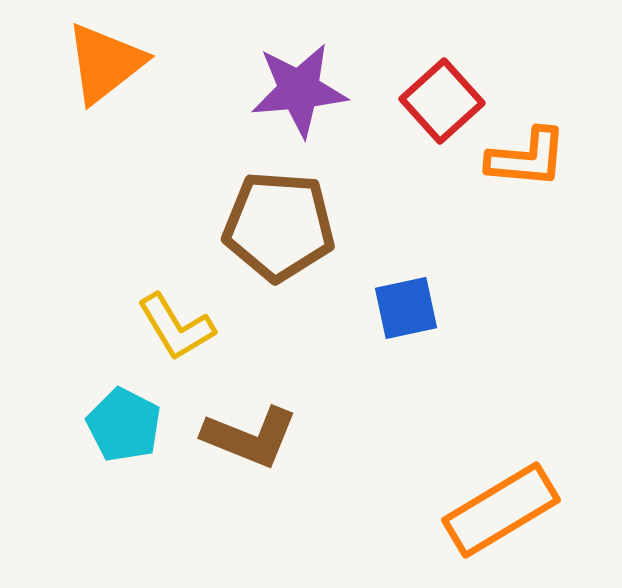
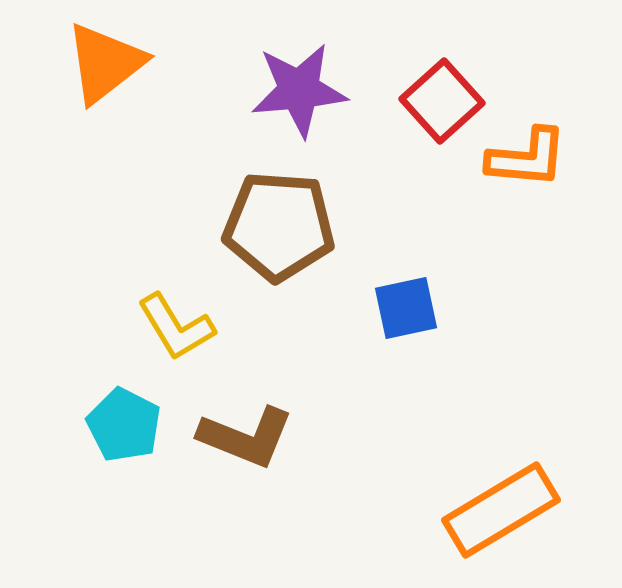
brown L-shape: moved 4 px left
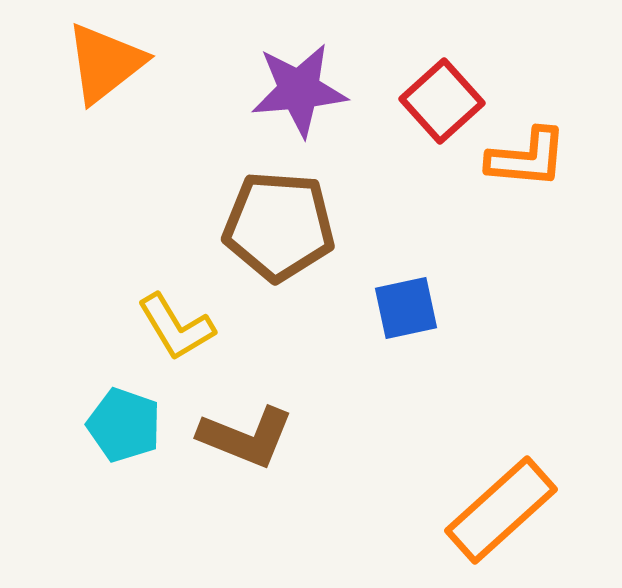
cyan pentagon: rotated 8 degrees counterclockwise
orange rectangle: rotated 11 degrees counterclockwise
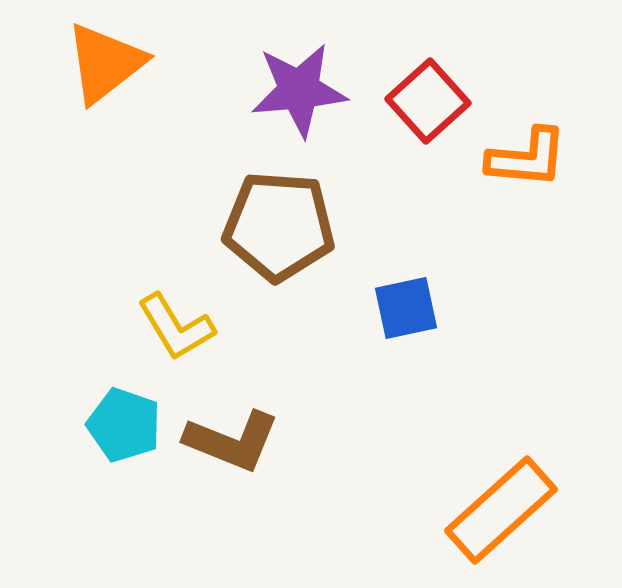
red square: moved 14 px left
brown L-shape: moved 14 px left, 4 px down
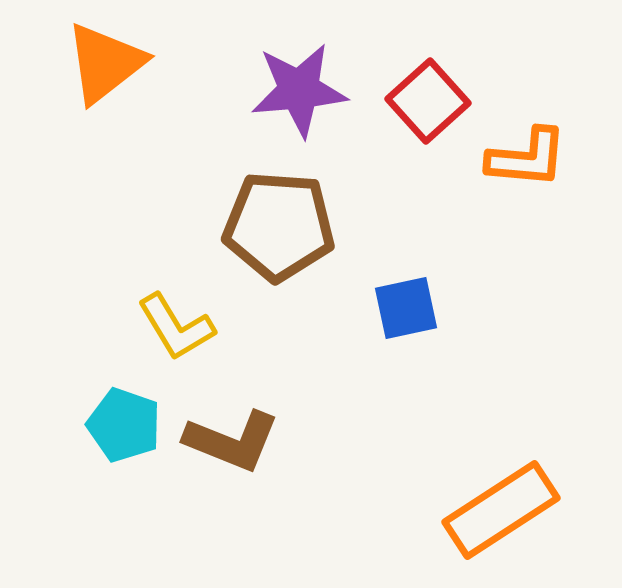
orange rectangle: rotated 9 degrees clockwise
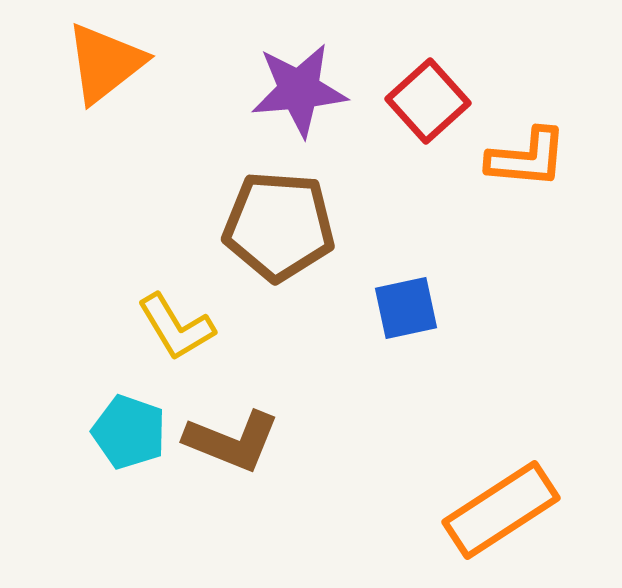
cyan pentagon: moved 5 px right, 7 px down
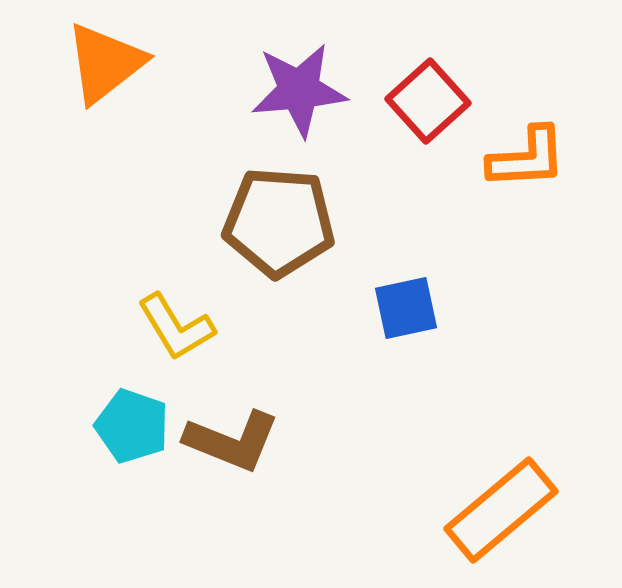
orange L-shape: rotated 8 degrees counterclockwise
brown pentagon: moved 4 px up
cyan pentagon: moved 3 px right, 6 px up
orange rectangle: rotated 7 degrees counterclockwise
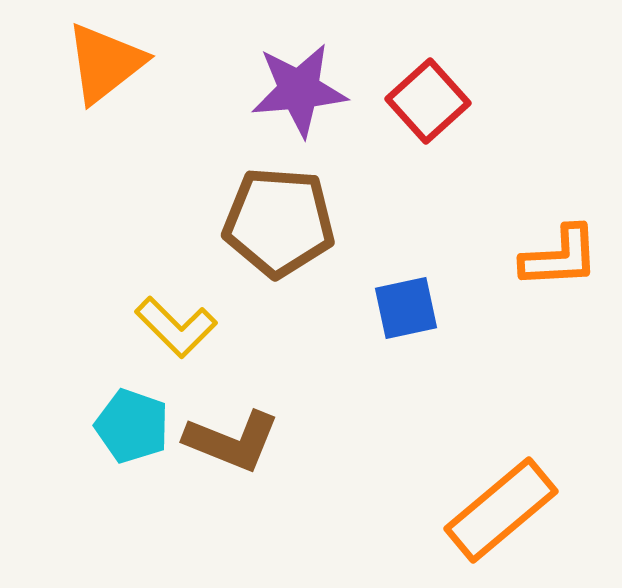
orange L-shape: moved 33 px right, 99 px down
yellow L-shape: rotated 14 degrees counterclockwise
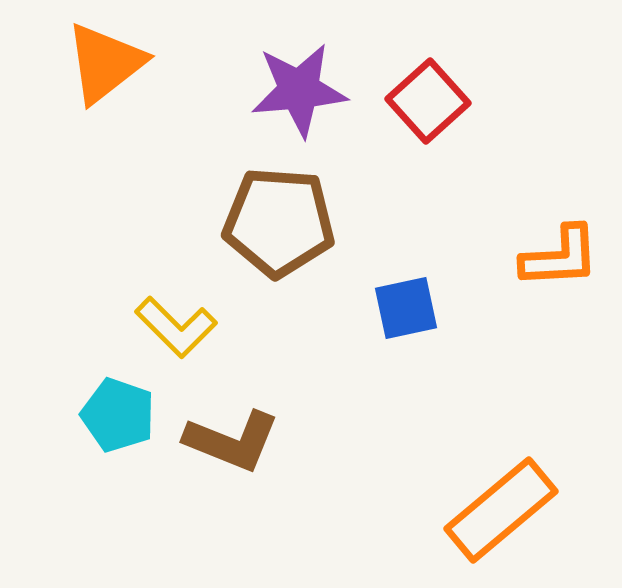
cyan pentagon: moved 14 px left, 11 px up
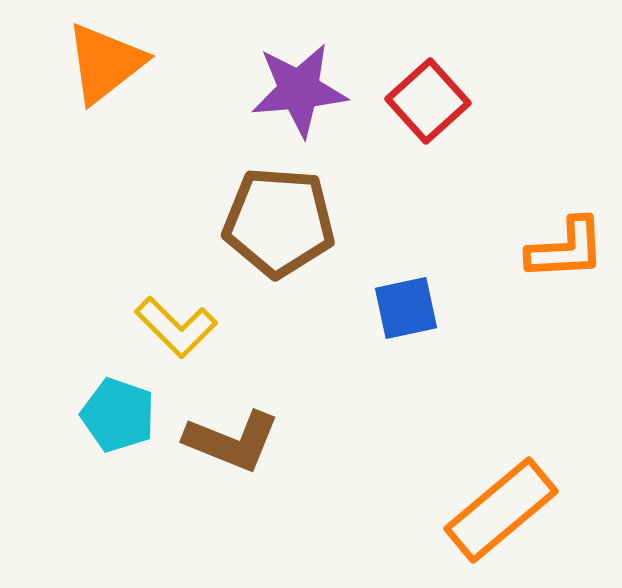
orange L-shape: moved 6 px right, 8 px up
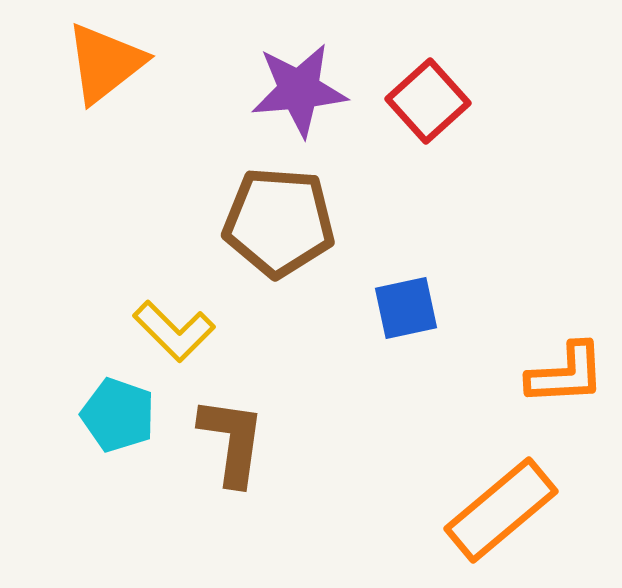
orange L-shape: moved 125 px down
yellow L-shape: moved 2 px left, 4 px down
brown L-shape: rotated 104 degrees counterclockwise
